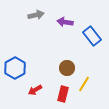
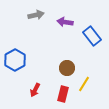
blue hexagon: moved 8 px up
red arrow: rotated 32 degrees counterclockwise
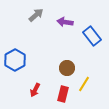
gray arrow: rotated 28 degrees counterclockwise
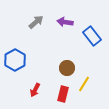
gray arrow: moved 7 px down
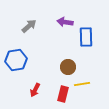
gray arrow: moved 7 px left, 4 px down
blue rectangle: moved 6 px left, 1 px down; rotated 36 degrees clockwise
blue hexagon: moved 1 px right; rotated 20 degrees clockwise
brown circle: moved 1 px right, 1 px up
yellow line: moved 2 px left; rotated 49 degrees clockwise
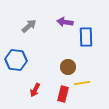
blue hexagon: rotated 15 degrees clockwise
yellow line: moved 1 px up
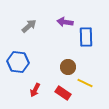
blue hexagon: moved 2 px right, 2 px down
yellow line: moved 3 px right; rotated 35 degrees clockwise
red rectangle: moved 1 px up; rotated 70 degrees counterclockwise
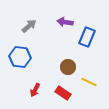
blue rectangle: moved 1 px right; rotated 24 degrees clockwise
blue hexagon: moved 2 px right, 5 px up
yellow line: moved 4 px right, 1 px up
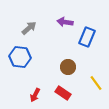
gray arrow: moved 2 px down
yellow line: moved 7 px right, 1 px down; rotated 28 degrees clockwise
red arrow: moved 5 px down
